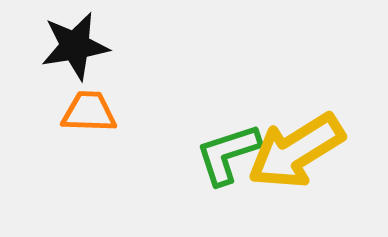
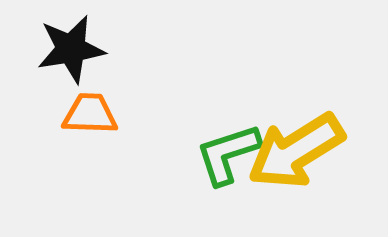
black star: moved 4 px left, 3 px down
orange trapezoid: moved 1 px right, 2 px down
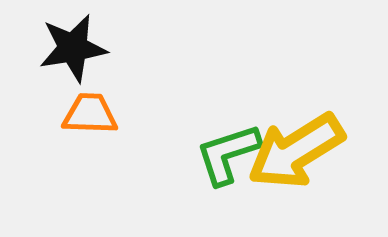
black star: moved 2 px right, 1 px up
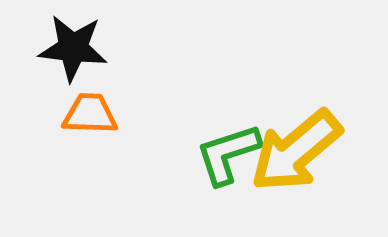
black star: rotated 16 degrees clockwise
yellow arrow: rotated 8 degrees counterclockwise
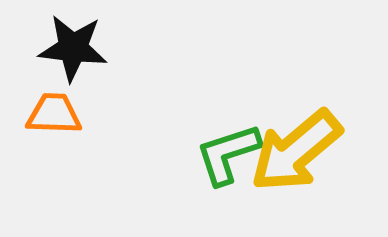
orange trapezoid: moved 36 px left
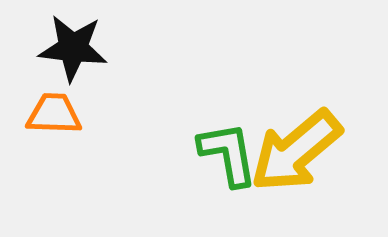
green L-shape: rotated 98 degrees clockwise
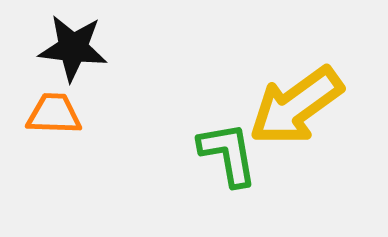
yellow arrow: moved 45 px up; rotated 4 degrees clockwise
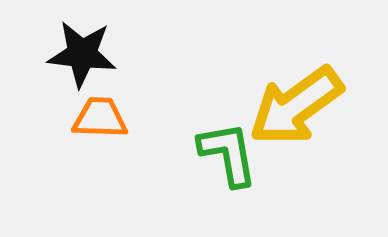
black star: moved 9 px right, 6 px down
orange trapezoid: moved 46 px right, 4 px down
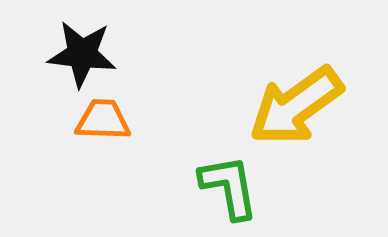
orange trapezoid: moved 3 px right, 2 px down
green L-shape: moved 1 px right, 33 px down
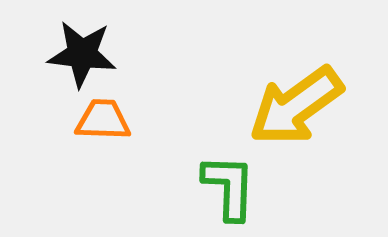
green L-shape: rotated 12 degrees clockwise
